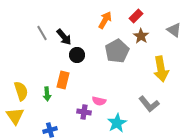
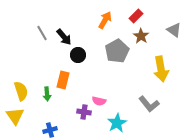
black circle: moved 1 px right
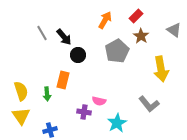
yellow triangle: moved 6 px right
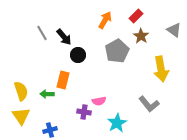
green arrow: rotated 96 degrees clockwise
pink semicircle: rotated 24 degrees counterclockwise
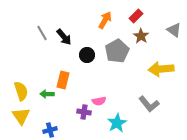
black circle: moved 9 px right
yellow arrow: rotated 95 degrees clockwise
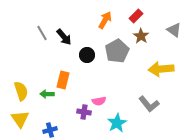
yellow triangle: moved 1 px left, 3 px down
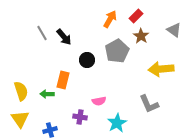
orange arrow: moved 5 px right, 1 px up
black circle: moved 5 px down
gray L-shape: rotated 15 degrees clockwise
purple cross: moved 4 px left, 5 px down
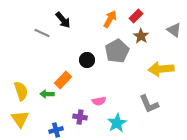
gray line: rotated 35 degrees counterclockwise
black arrow: moved 1 px left, 17 px up
orange rectangle: rotated 30 degrees clockwise
blue cross: moved 6 px right
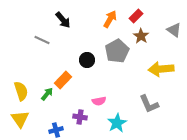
gray line: moved 7 px down
green arrow: rotated 128 degrees clockwise
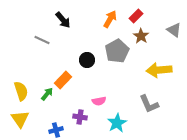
yellow arrow: moved 2 px left, 1 px down
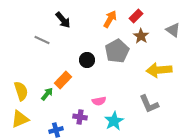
gray triangle: moved 1 px left
yellow triangle: rotated 42 degrees clockwise
cyan star: moved 3 px left, 2 px up
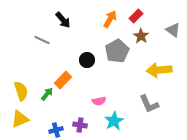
purple cross: moved 8 px down
